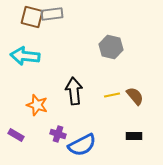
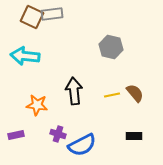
brown square: rotated 10 degrees clockwise
brown semicircle: moved 3 px up
orange star: rotated 10 degrees counterclockwise
purple rectangle: rotated 42 degrees counterclockwise
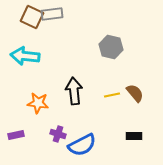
orange star: moved 1 px right, 2 px up
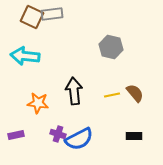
blue semicircle: moved 3 px left, 6 px up
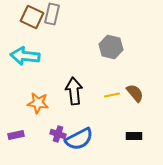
gray rectangle: rotated 70 degrees counterclockwise
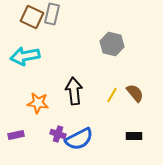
gray hexagon: moved 1 px right, 3 px up
cyan arrow: rotated 16 degrees counterclockwise
yellow line: rotated 49 degrees counterclockwise
